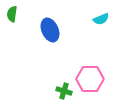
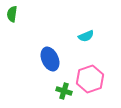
cyan semicircle: moved 15 px left, 17 px down
blue ellipse: moved 29 px down
pink hexagon: rotated 20 degrees counterclockwise
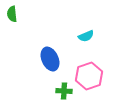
green semicircle: rotated 14 degrees counterclockwise
pink hexagon: moved 1 px left, 3 px up
green cross: rotated 14 degrees counterclockwise
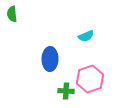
blue ellipse: rotated 25 degrees clockwise
pink hexagon: moved 1 px right, 3 px down
green cross: moved 2 px right
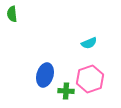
cyan semicircle: moved 3 px right, 7 px down
blue ellipse: moved 5 px left, 16 px down; rotated 15 degrees clockwise
